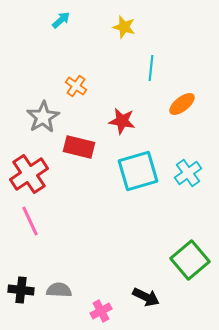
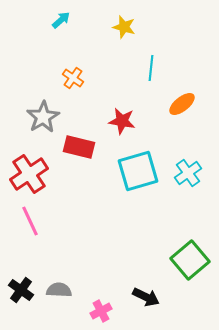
orange cross: moved 3 px left, 8 px up
black cross: rotated 30 degrees clockwise
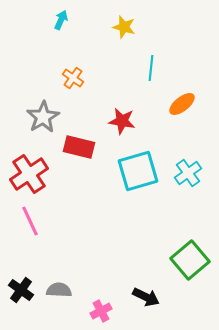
cyan arrow: rotated 24 degrees counterclockwise
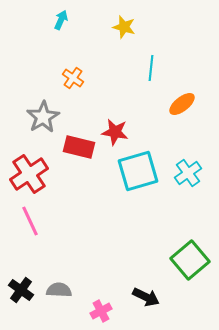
red star: moved 7 px left, 11 px down
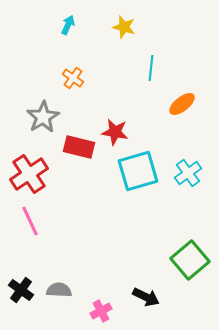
cyan arrow: moved 7 px right, 5 px down
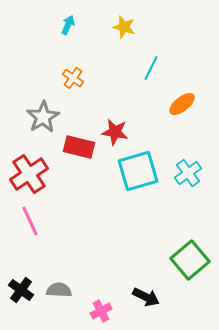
cyan line: rotated 20 degrees clockwise
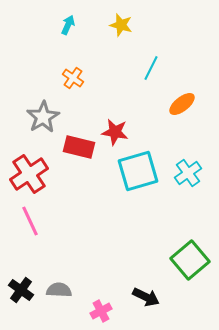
yellow star: moved 3 px left, 2 px up
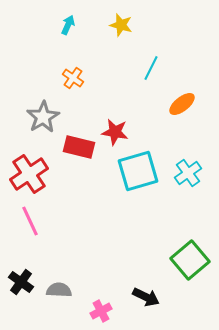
black cross: moved 8 px up
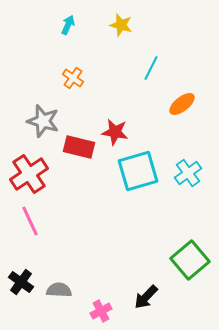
gray star: moved 4 px down; rotated 24 degrees counterclockwise
black arrow: rotated 108 degrees clockwise
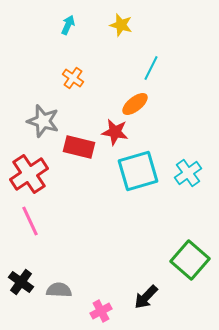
orange ellipse: moved 47 px left
green square: rotated 9 degrees counterclockwise
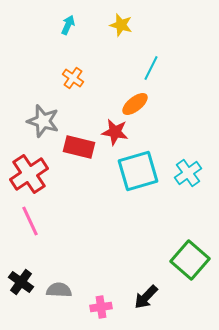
pink cross: moved 4 px up; rotated 20 degrees clockwise
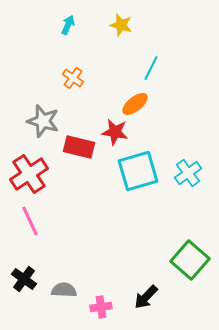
black cross: moved 3 px right, 3 px up
gray semicircle: moved 5 px right
